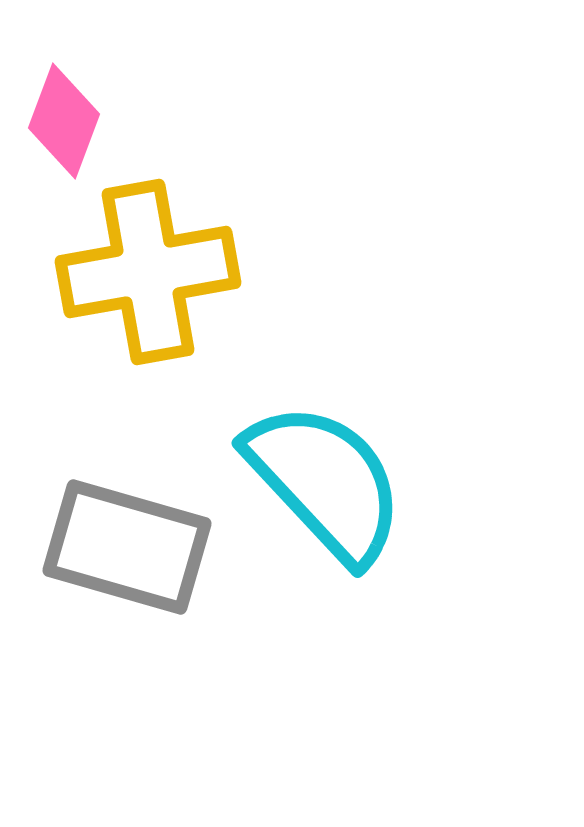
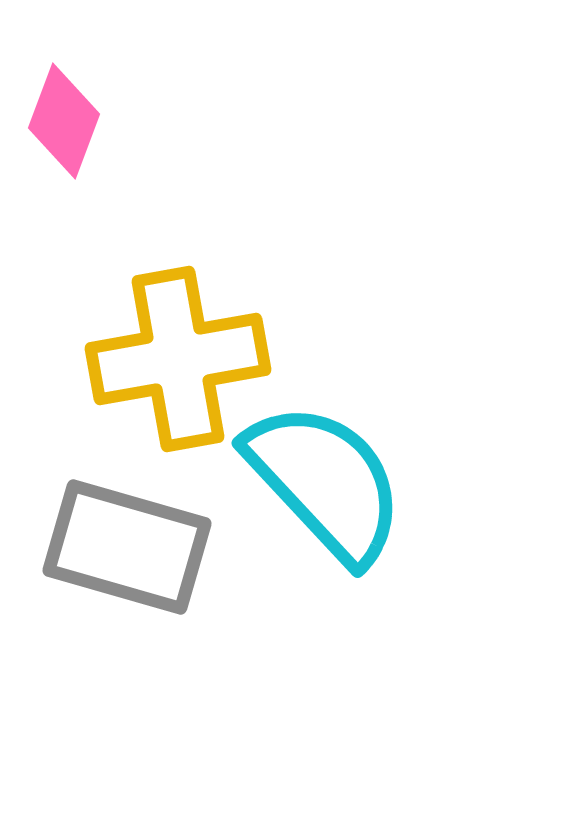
yellow cross: moved 30 px right, 87 px down
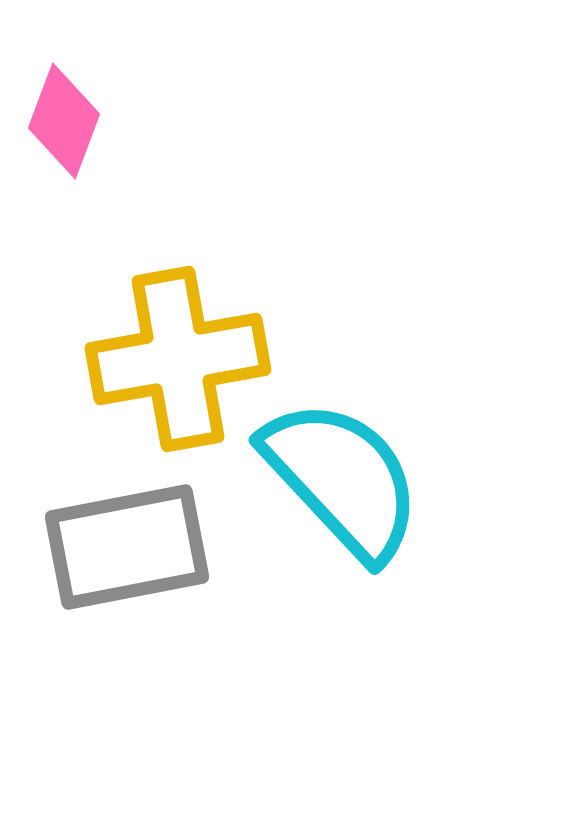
cyan semicircle: moved 17 px right, 3 px up
gray rectangle: rotated 27 degrees counterclockwise
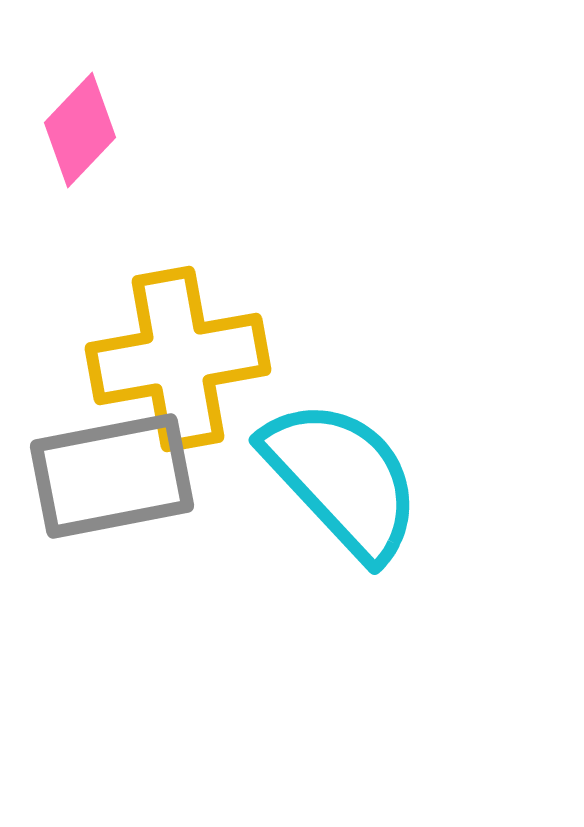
pink diamond: moved 16 px right, 9 px down; rotated 23 degrees clockwise
gray rectangle: moved 15 px left, 71 px up
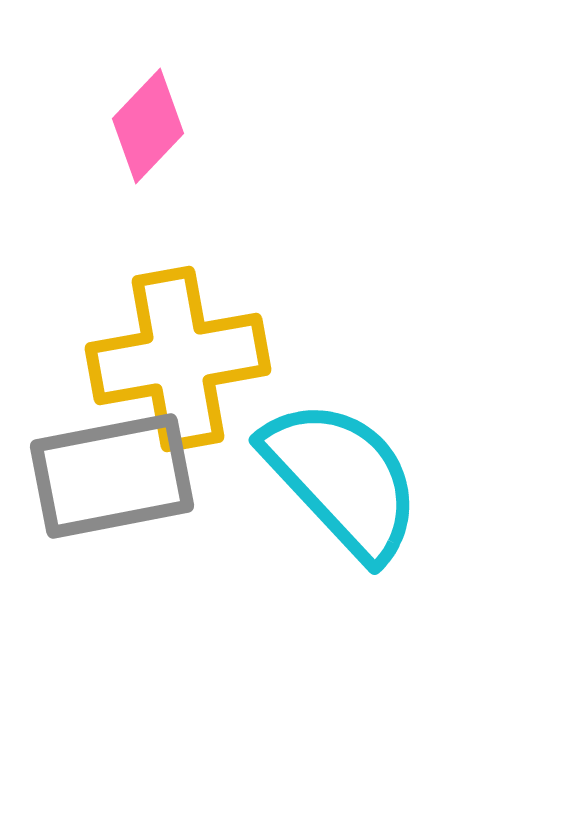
pink diamond: moved 68 px right, 4 px up
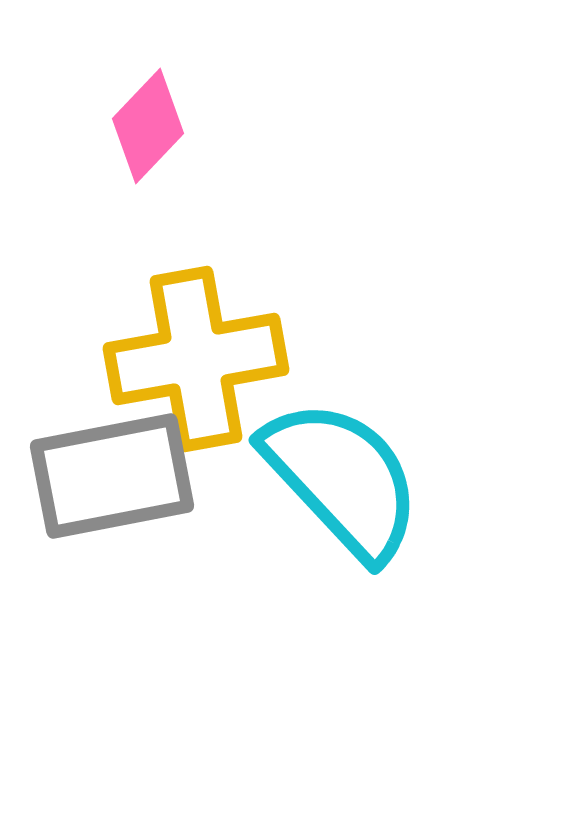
yellow cross: moved 18 px right
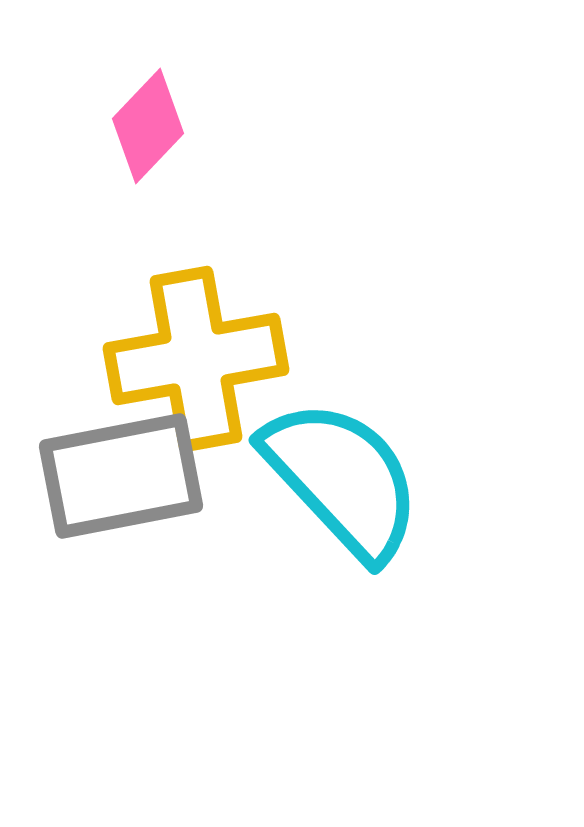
gray rectangle: moved 9 px right
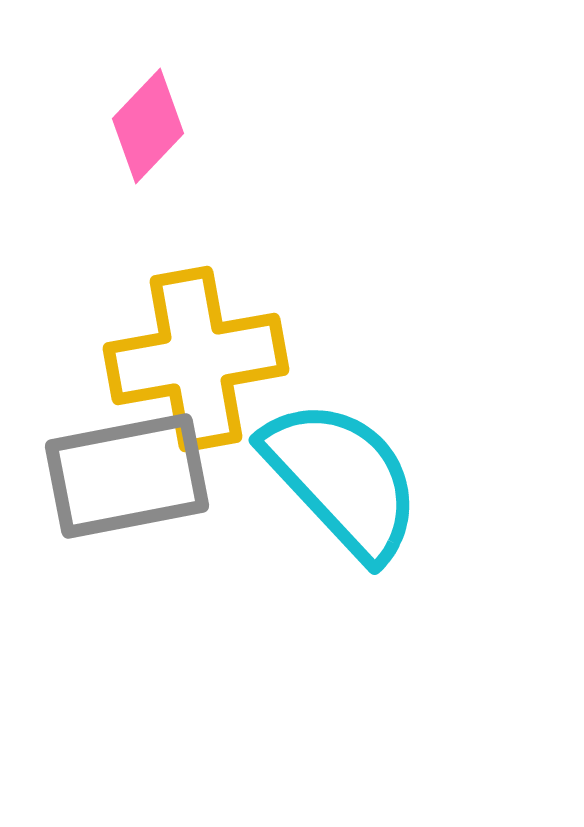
gray rectangle: moved 6 px right
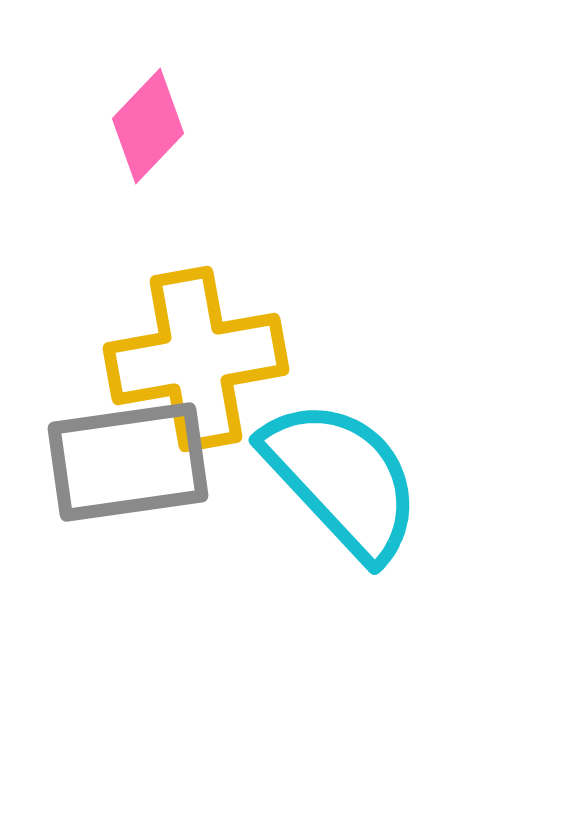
gray rectangle: moved 1 px right, 14 px up; rotated 3 degrees clockwise
